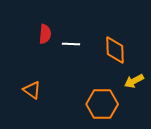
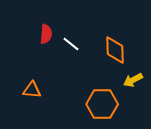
red semicircle: moved 1 px right
white line: rotated 36 degrees clockwise
yellow arrow: moved 1 px left, 1 px up
orange triangle: rotated 30 degrees counterclockwise
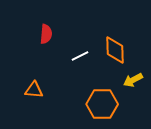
white line: moved 9 px right, 12 px down; rotated 66 degrees counterclockwise
orange triangle: moved 2 px right
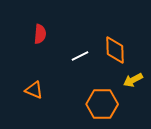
red semicircle: moved 6 px left
orange triangle: rotated 18 degrees clockwise
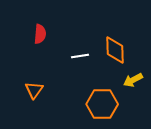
white line: rotated 18 degrees clockwise
orange triangle: rotated 42 degrees clockwise
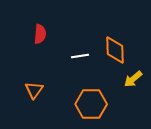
yellow arrow: moved 1 px up; rotated 12 degrees counterclockwise
orange hexagon: moved 11 px left
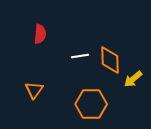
orange diamond: moved 5 px left, 10 px down
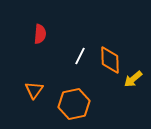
white line: rotated 54 degrees counterclockwise
orange hexagon: moved 17 px left; rotated 12 degrees counterclockwise
